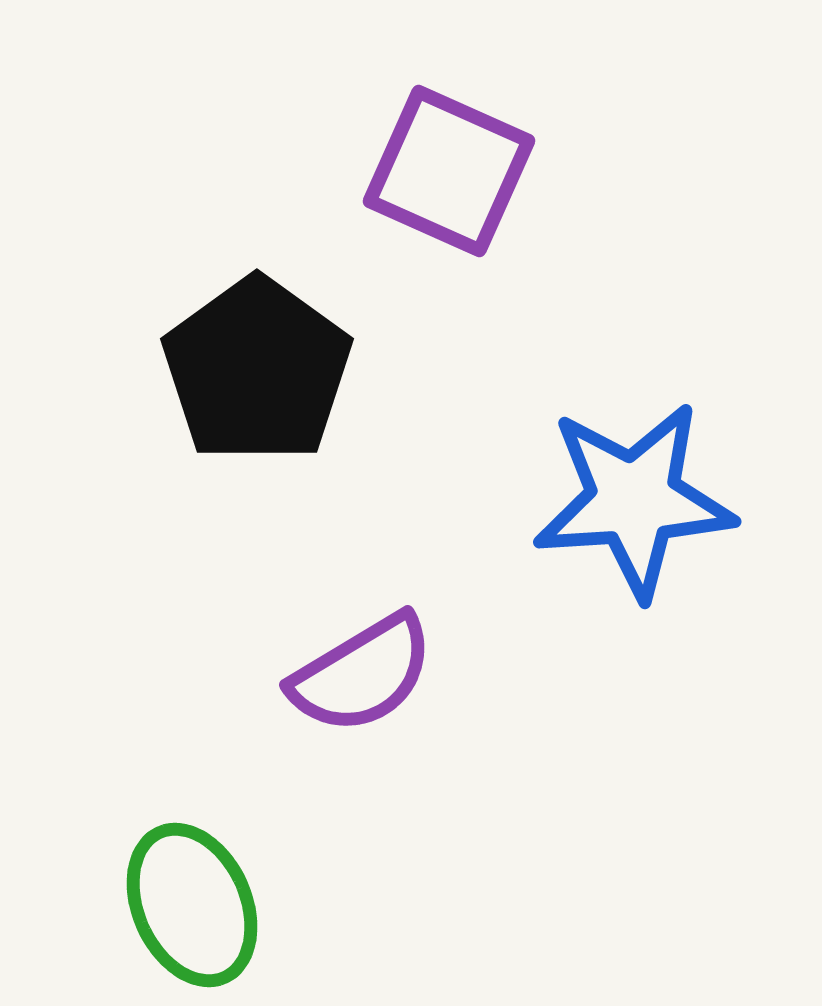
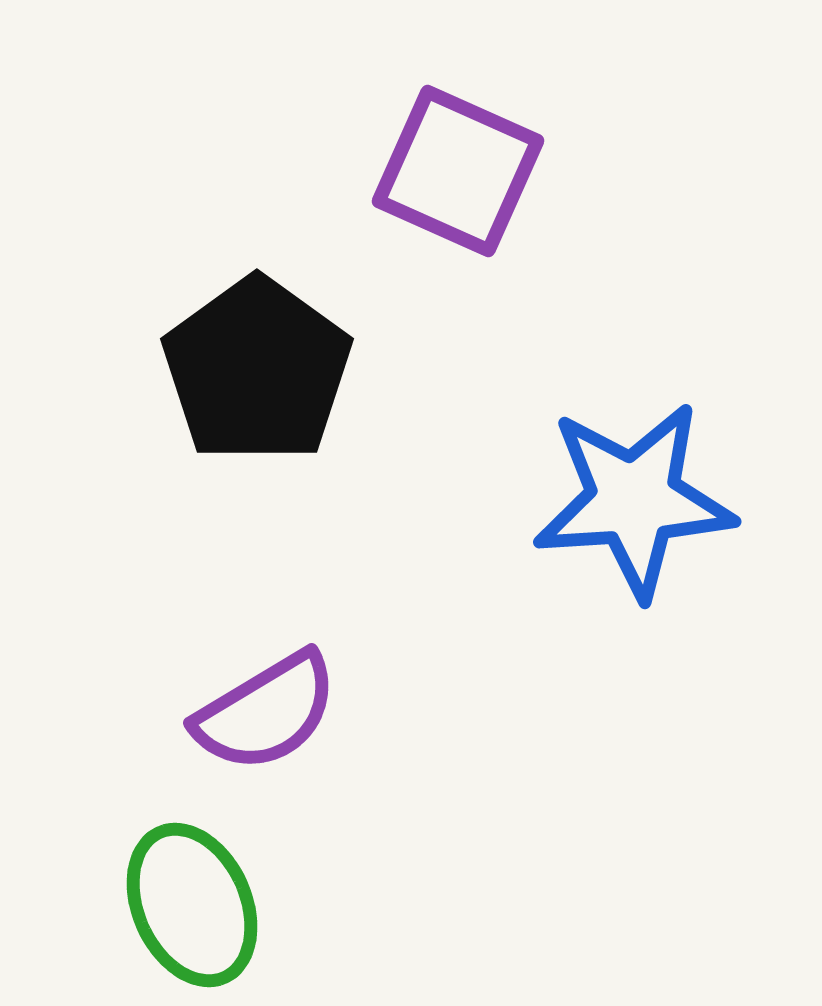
purple square: moved 9 px right
purple semicircle: moved 96 px left, 38 px down
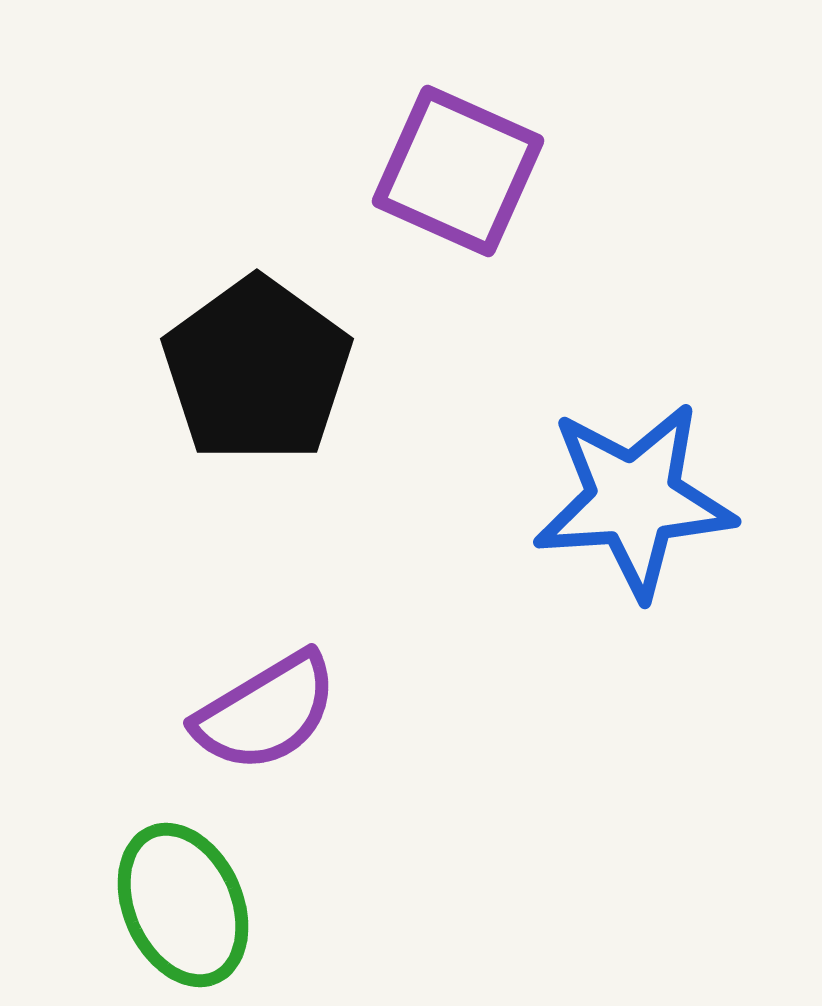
green ellipse: moved 9 px left
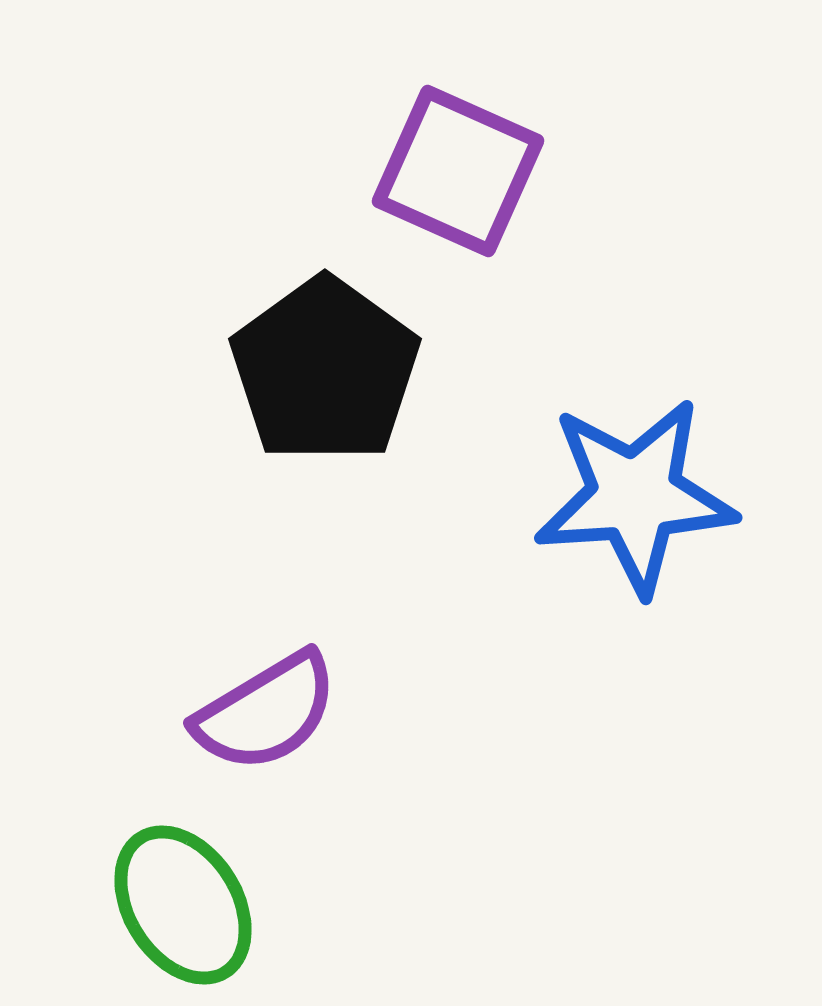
black pentagon: moved 68 px right
blue star: moved 1 px right, 4 px up
green ellipse: rotated 8 degrees counterclockwise
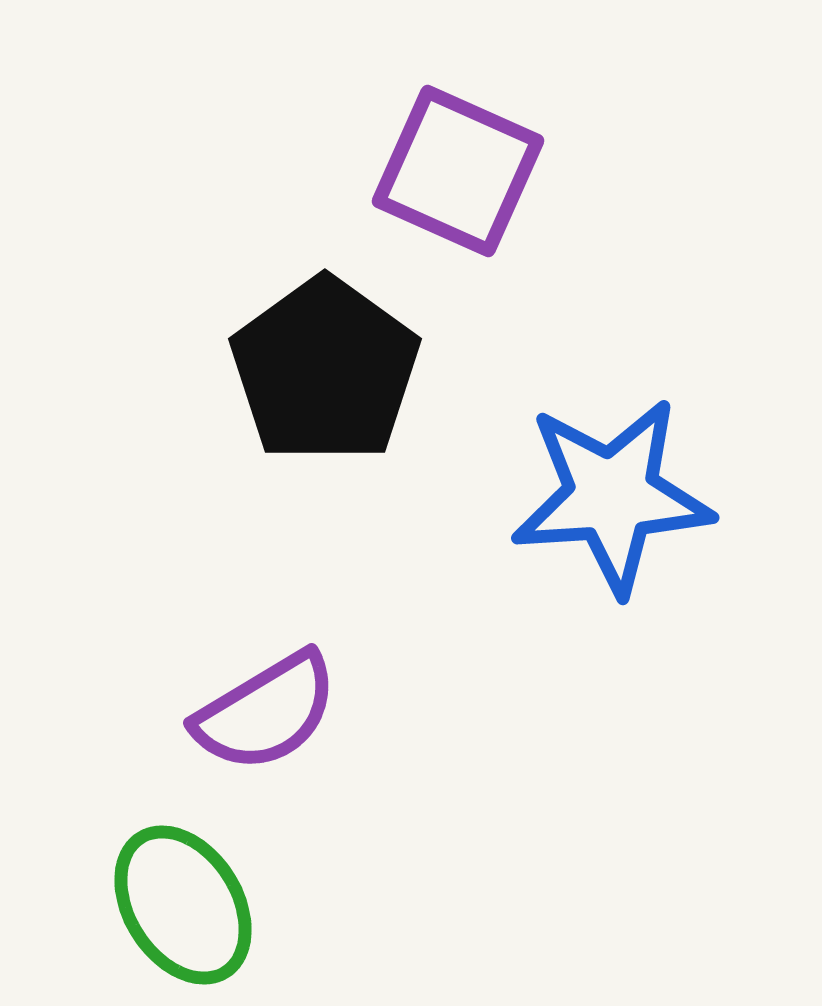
blue star: moved 23 px left
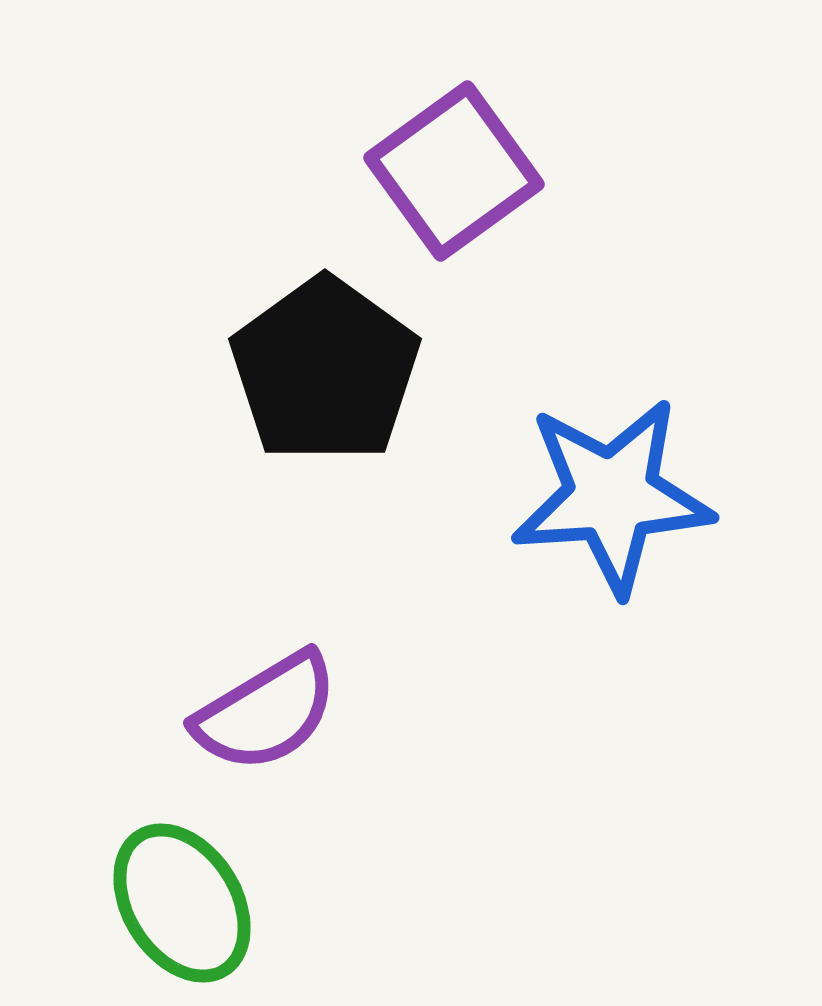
purple square: moved 4 px left; rotated 30 degrees clockwise
green ellipse: moved 1 px left, 2 px up
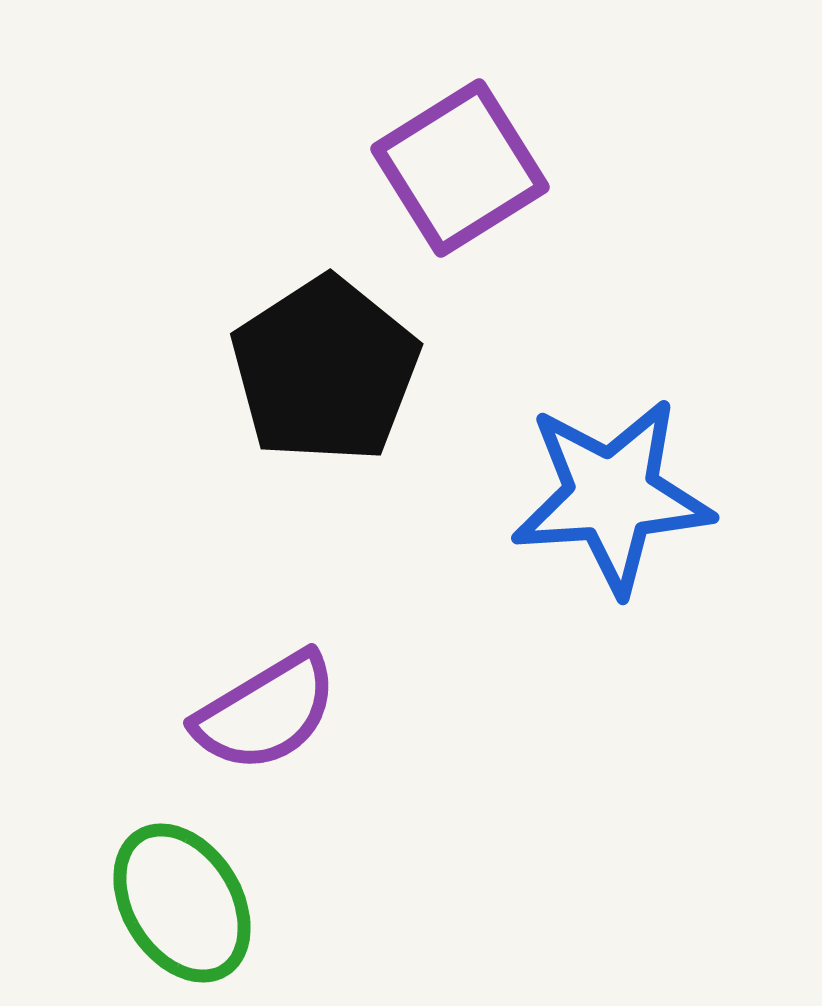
purple square: moved 6 px right, 3 px up; rotated 4 degrees clockwise
black pentagon: rotated 3 degrees clockwise
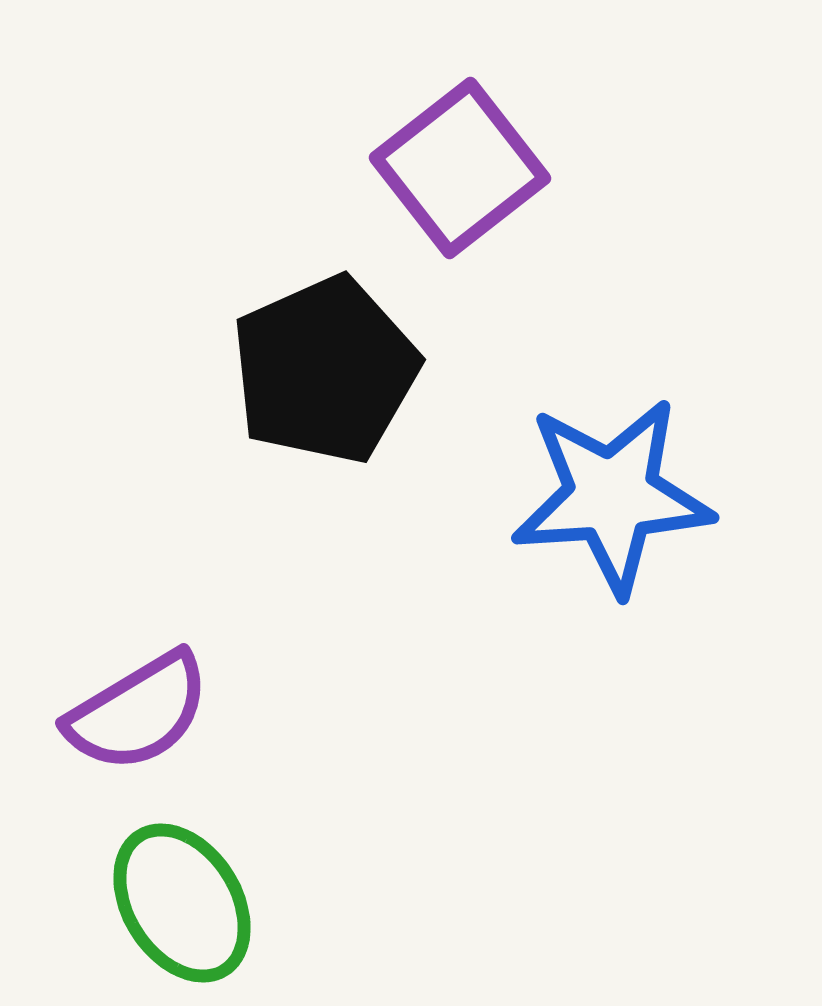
purple square: rotated 6 degrees counterclockwise
black pentagon: rotated 9 degrees clockwise
purple semicircle: moved 128 px left
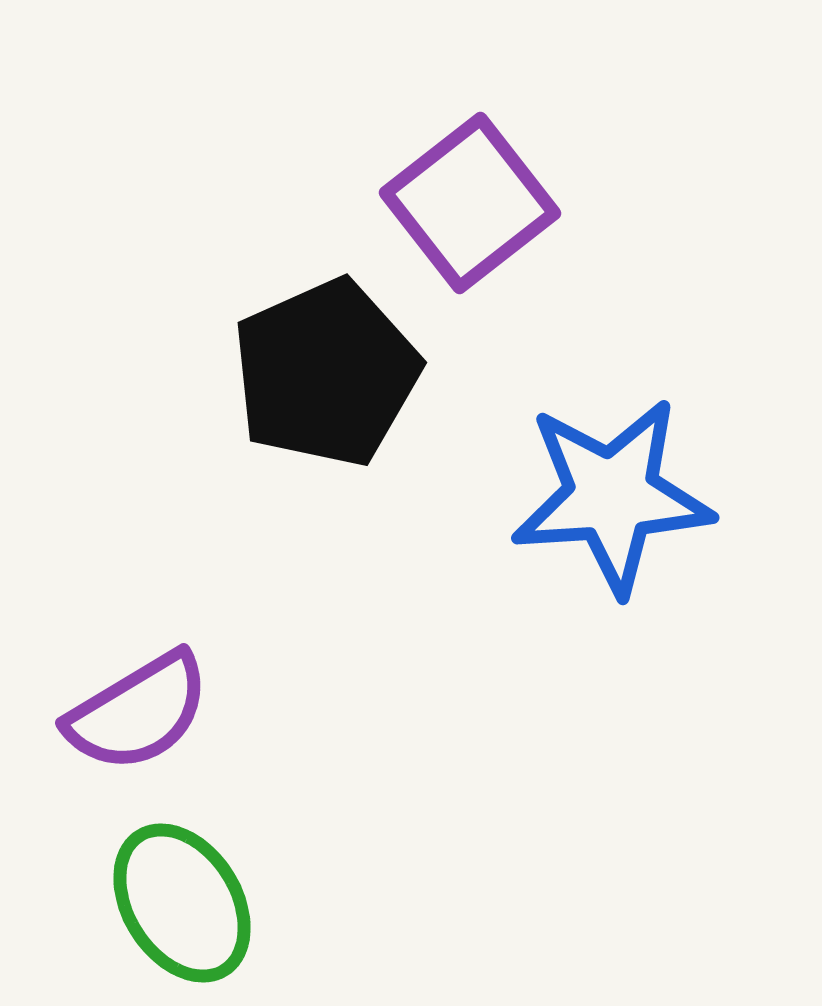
purple square: moved 10 px right, 35 px down
black pentagon: moved 1 px right, 3 px down
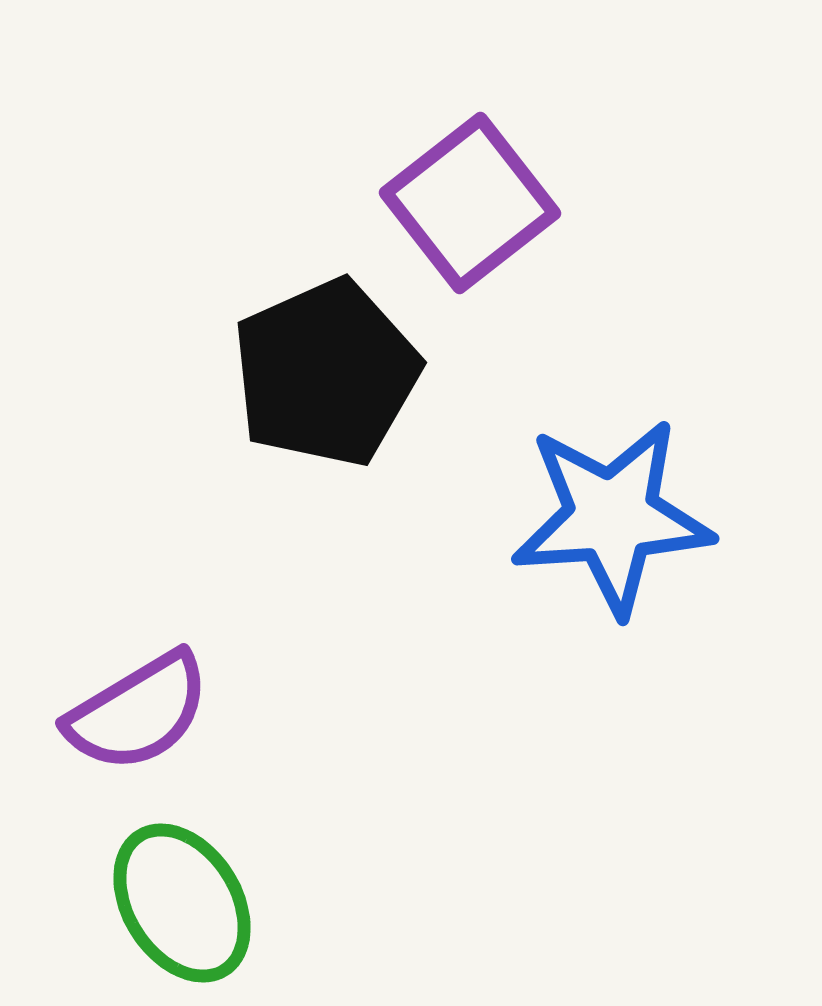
blue star: moved 21 px down
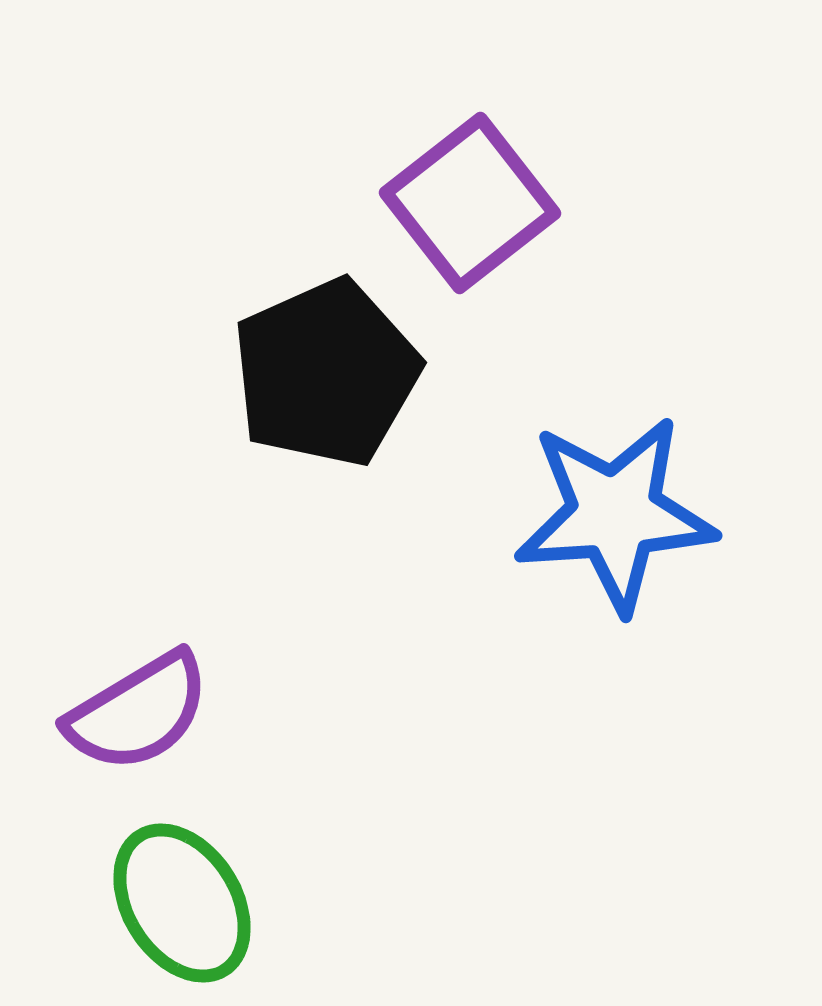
blue star: moved 3 px right, 3 px up
